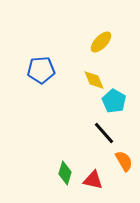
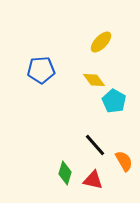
yellow diamond: rotated 15 degrees counterclockwise
black line: moved 9 px left, 12 px down
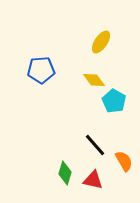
yellow ellipse: rotated 10 degrees counterclockwise
